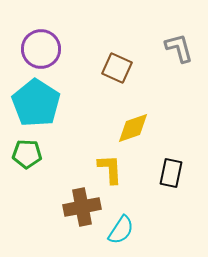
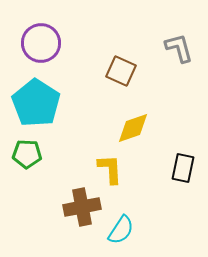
purple circle: moved 6 px up
brown square: moved 4 px right, 3 px down
black rectangle: moved 12 px right, 5 px up
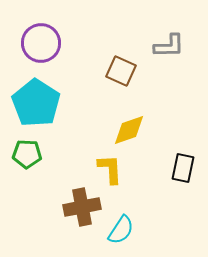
gray L-shape: moved 10 px left, 2 px up; rotated 104 degrees clockwise
yellow diamond: moved 4 px left, 2 px down
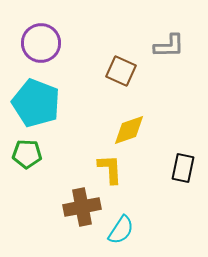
cyan pentagon: rotated 12 degrees counterclockwise
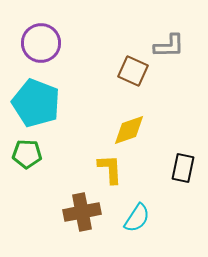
brown square: moved 12 px right
brown cross: moved 5 px down
cyan semicircle: moved 16 px right, 12 px up
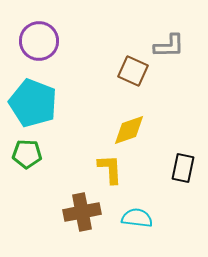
purple circle: moved 2 px left, 2 px up
cyan pentagon: moved 3 px left
cyan semicircle: rotated 116 degrees counterclockwise
